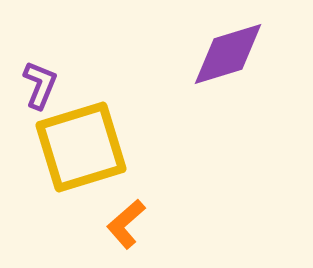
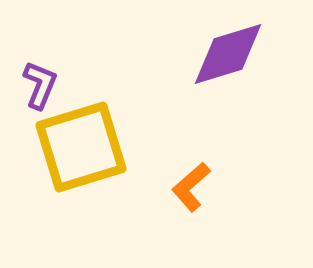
orange L-shape: moved 65 px right, 37 px up
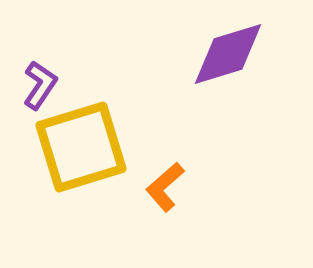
purple L-shape: rotated 12 degrees clockwise
orange L-shape: moved 26 px left
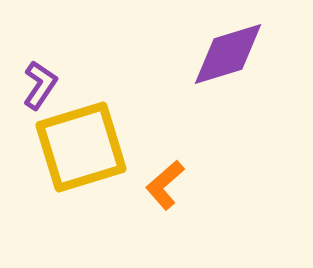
orange L-shape: moved 2 px up
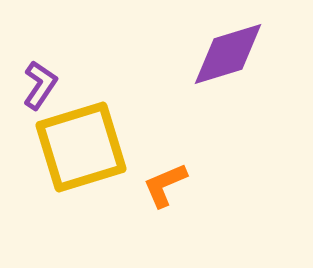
orange L-shape: rotated 18 degrees clockwise
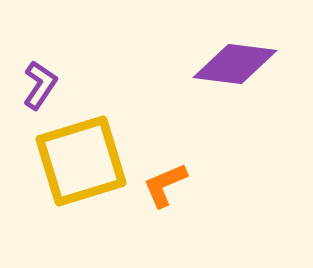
purple diamond: moved 7 px right, 10 px down; rotated 24 degrees clockwise
yellow square: moved 14 px down
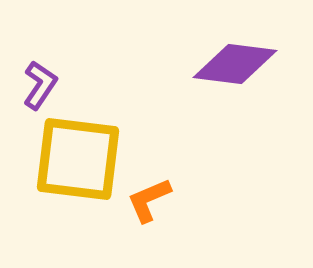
yellow square: moved 3 px left, 2 px up; rotated 24 degrees clockwise
orange L-shape: moved 16 px left, 15 px down
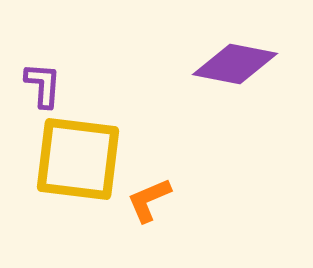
purple diamond: rotated 4 degrees clockwise
purple L-shape: moved 3 px right; rotated 30 degrees counterclockwise
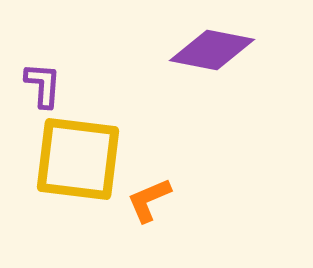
purple diamond: moved 23 px left, 14 px up
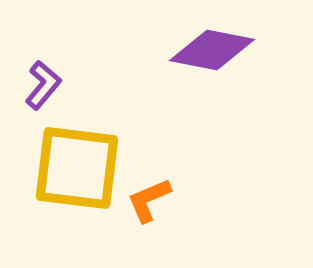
purple L-shape: rotated 36 degrees clockwise
yellow square: moved 1 px left, 9 px down
